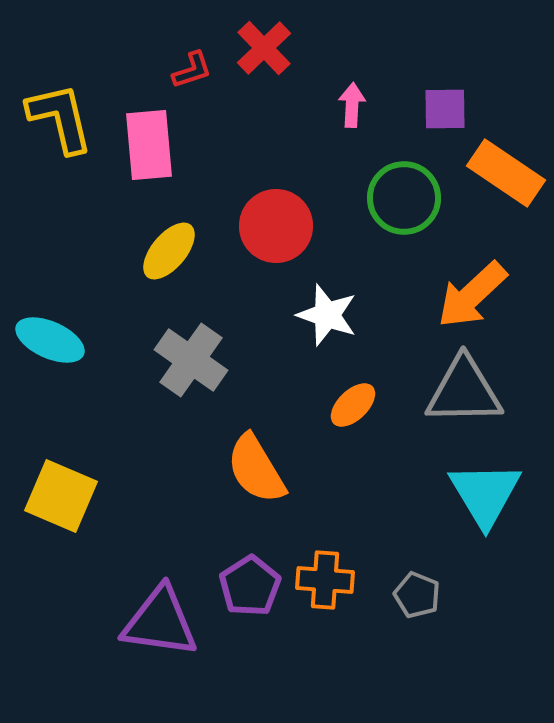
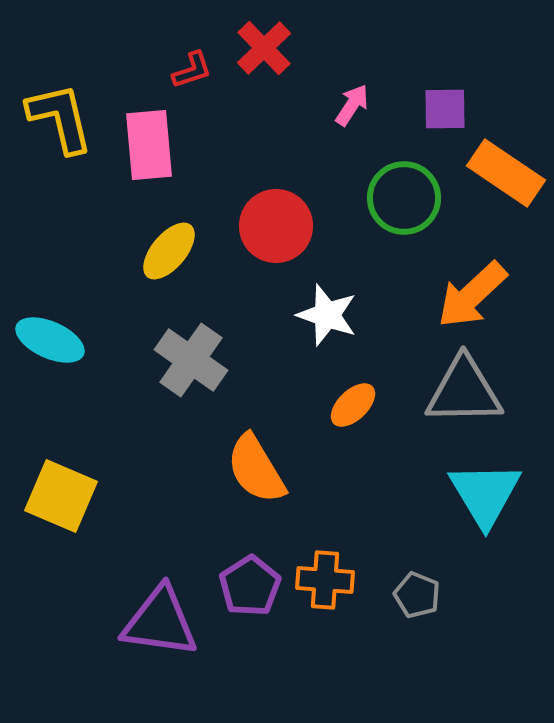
pink arrow: rotated 30 degrees clockwise
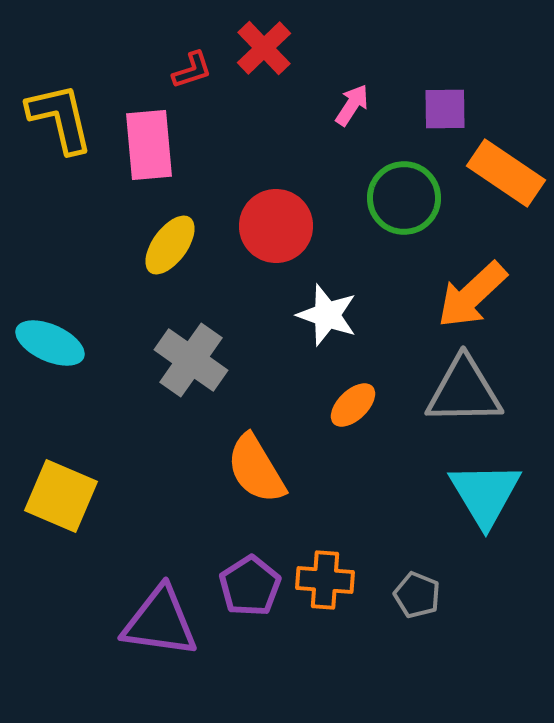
yellow ellipse: moved 1 px right, 6 px up; rotated 4 degrees counterclockwise
cyan ellipse: moved 3 px down
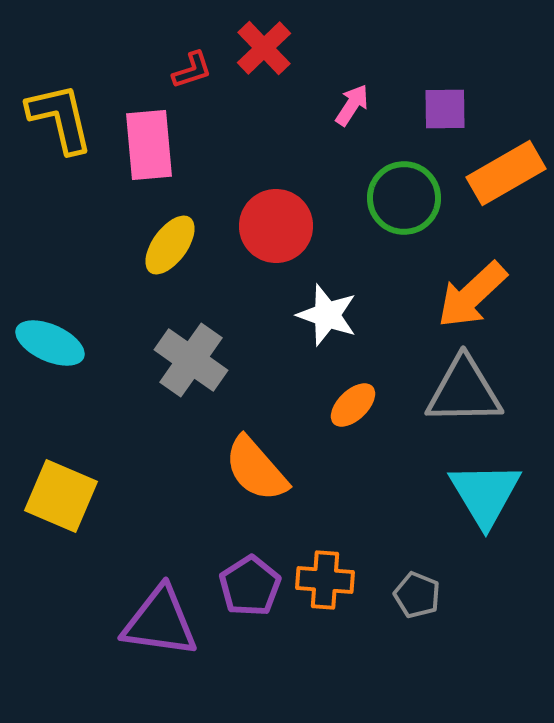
orange rectangle: rotated 64 degrees counterclockwise
orange semicircle: rotated 10 degrees counterclockwise
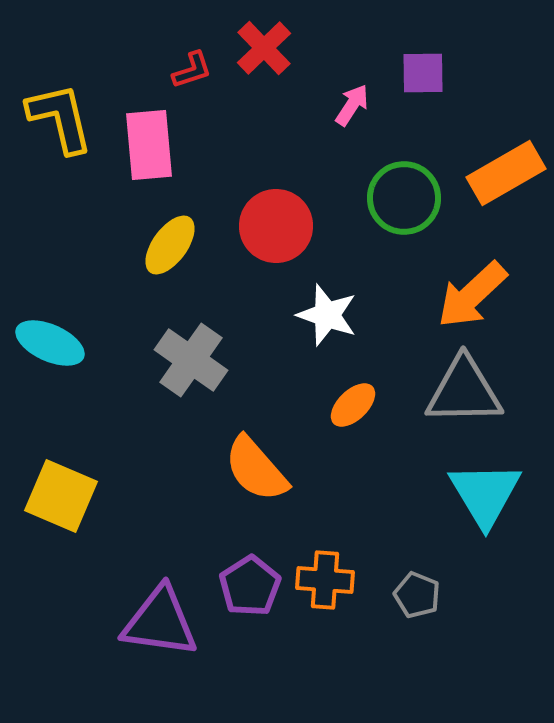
purple square: moved 22 px left, 36 px up
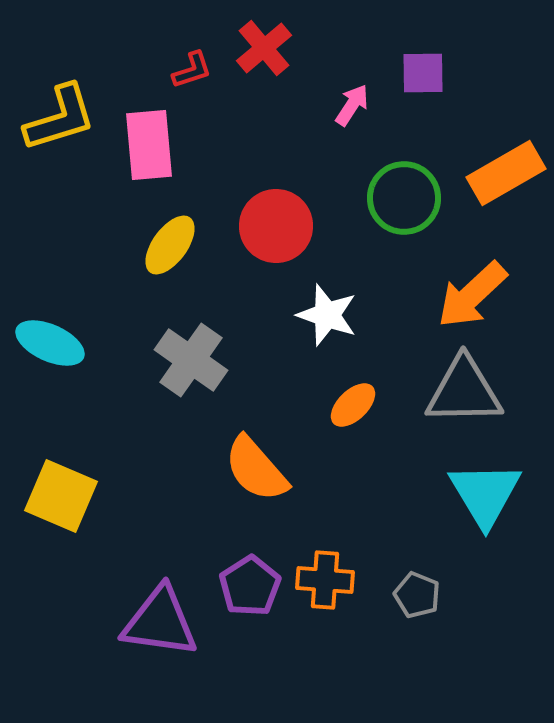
red cross: rotated 4 degrees clockwise
yellow L-shape: rotated 86 degrees clockwise
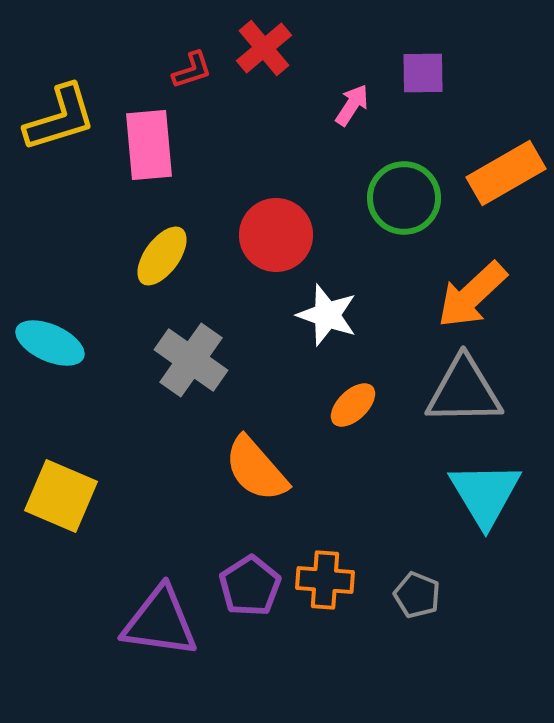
red circle: moved 9 px down
yellow ellipse: moved 8 px left, 11 px down
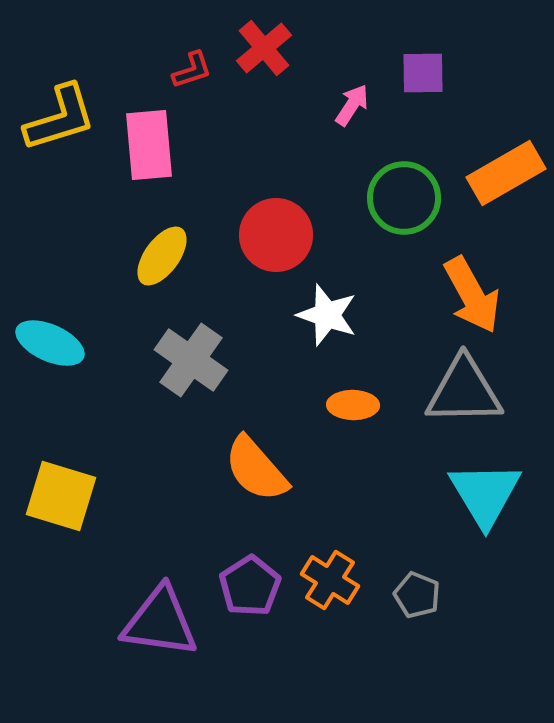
orange arrow: rotated 76 degrees counterclockwise
orange ellipse: rotated 45 degrees clockwise
yellow square: rotated 6 degrees counterclockwise
orange cross: moved 5 px right; rotated 28 degrees clockwise
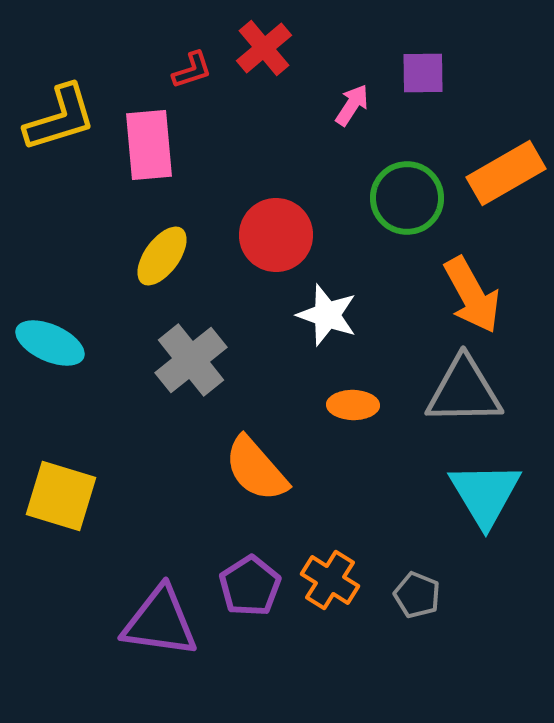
green circle: moved 3 px right
gray cross: rotated 16 degrees clockwise
